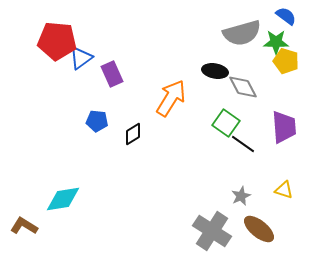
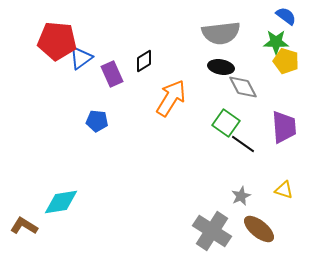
gray semicircle: moved 21 px left; rotated 9 degrees clockwise
black ellipse: moved 6 px right, 4 px up
black diamond: moved 11 px right, 73 px up
cyan diamond: moved 2 px left, 3 px down
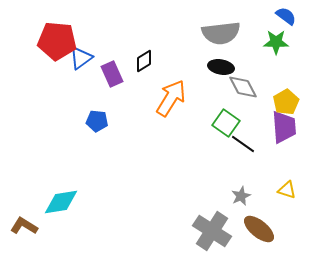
yellow pentagon: moved 41 px down; rotated 25 degrees clockwise
yellow triangle: moved 3 px right
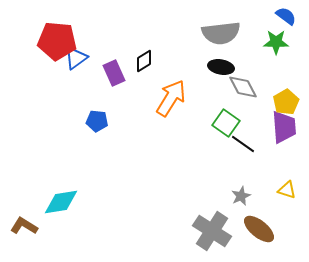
blue triangle: moved 5 px left
purple rectangle: moved 2 px right, 1 px up
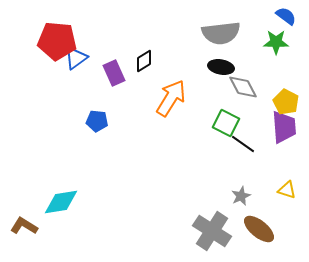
yellow pentagon: rotated 15 degrees counterclockwise
green square: rotated 8 degrees counterclockwise
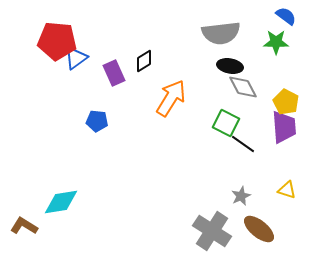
black ellipse: moved 9 px right, 1 px up
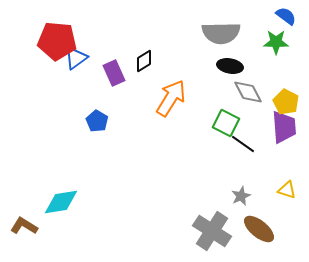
gray semicircle: rotated 6 degrees clockwise
gray diamond: moved 5 px right, 5 px down
blue pentagon: rotated 25 degrees clockwise
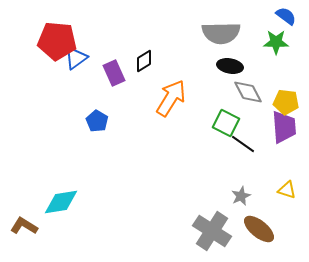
yellow pentagon: rotated 20 degrees counterclockwise
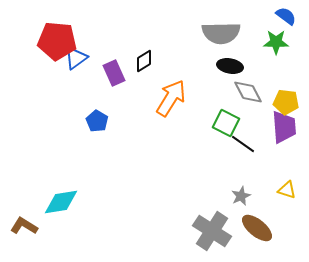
brown ellipse: moved 2 px left, 1 px up
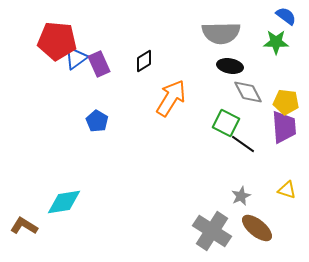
purple rectangle: moved 15 px left, 9 px up
cyan diamond: moved 3 px right
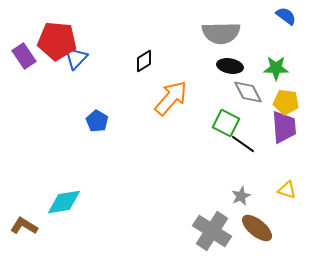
green star: moved 26 px down
blue triangle: rotated 10 degrees counterclockwise
purple rectangle: moved 75 px left, 8 px up; rotated 10 degrees counterclockwise
orange arrow: rotated 9 degrees clockwise
